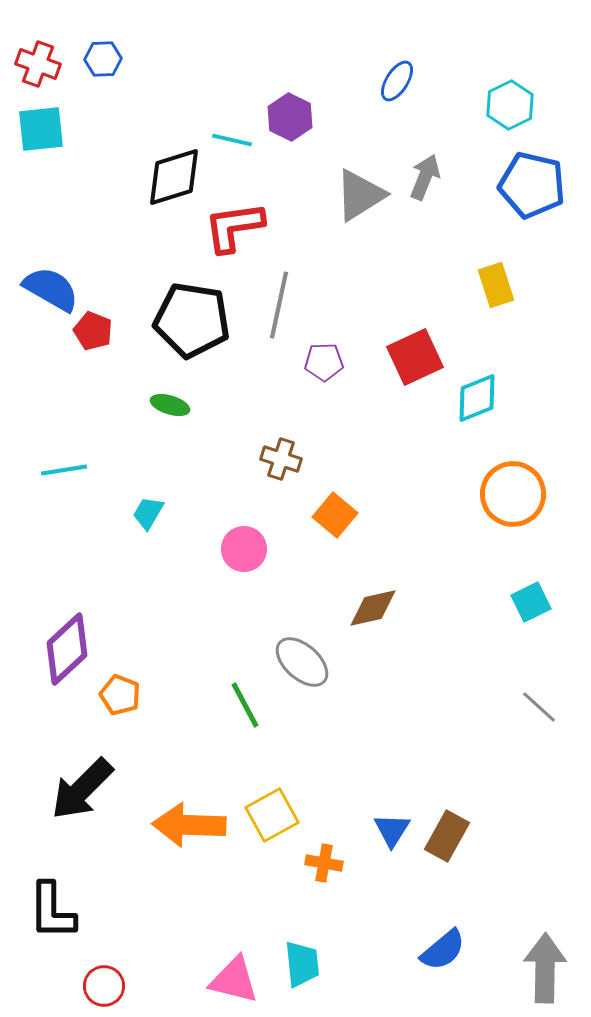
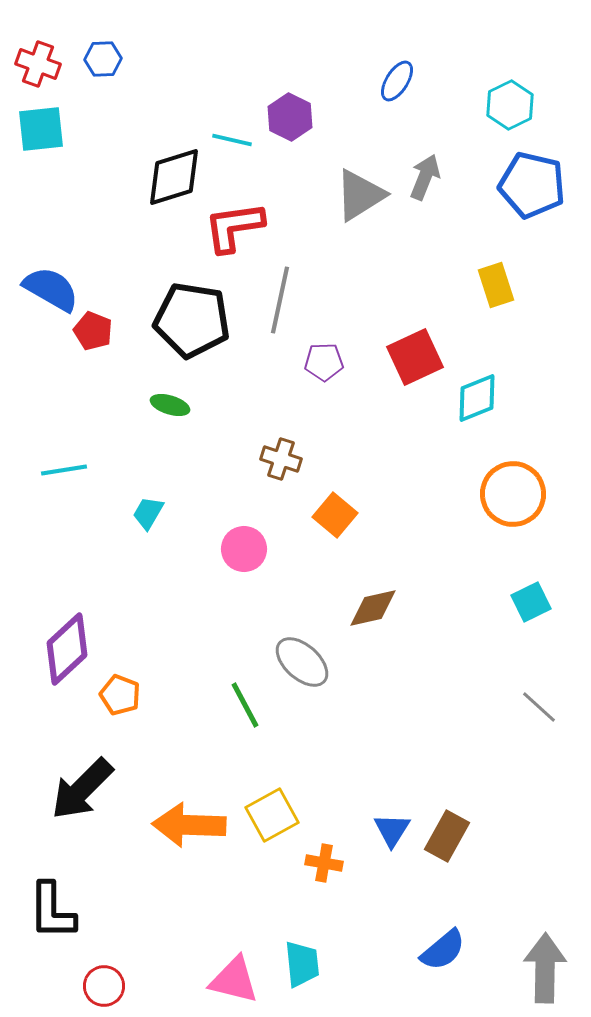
gray line at (279, 305): moved 1 px right, 5 px up
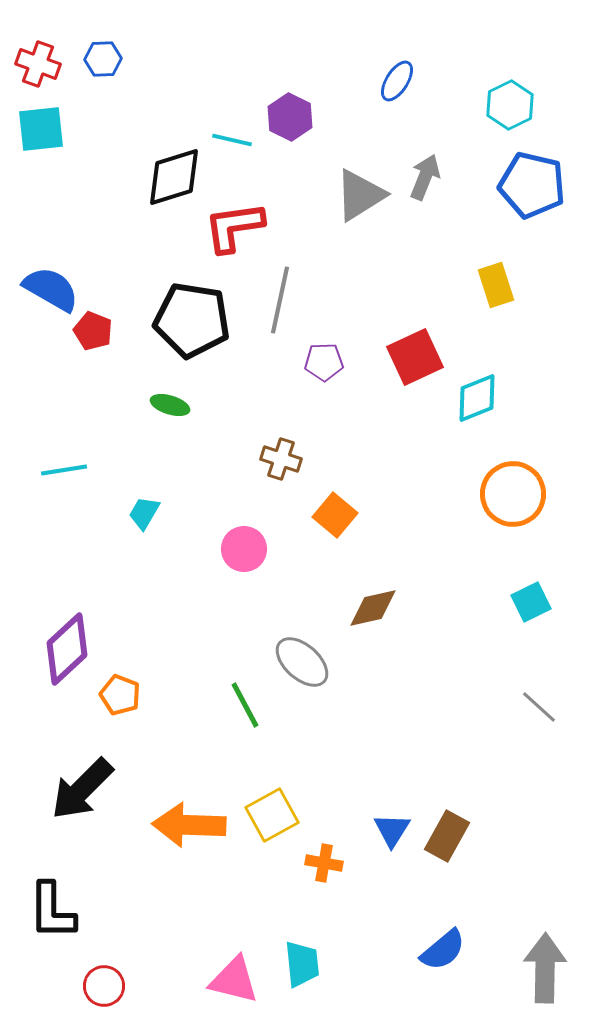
cyan trapezoid at (148, 513): moved 4 px left
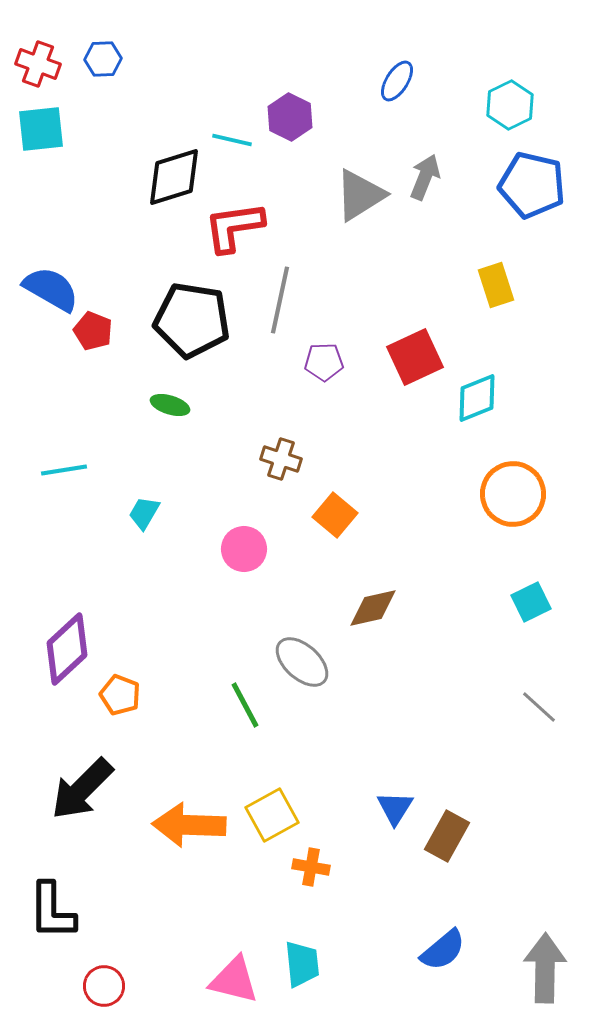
blue triangle at (392, 830): moved 3 px right, 22 px up
orange cross at (324, 863): moved 13 px left, 4 px down
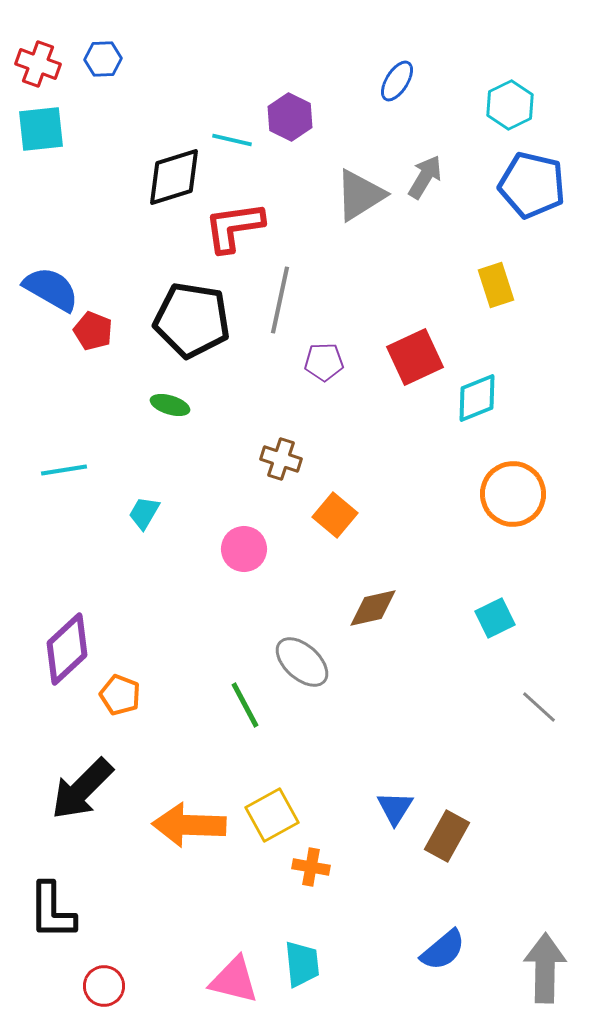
gray arrow at (425, 177): rotated 9 degrees clockwise
cyan square at (531, 602): moved 36 px left, 16 px down
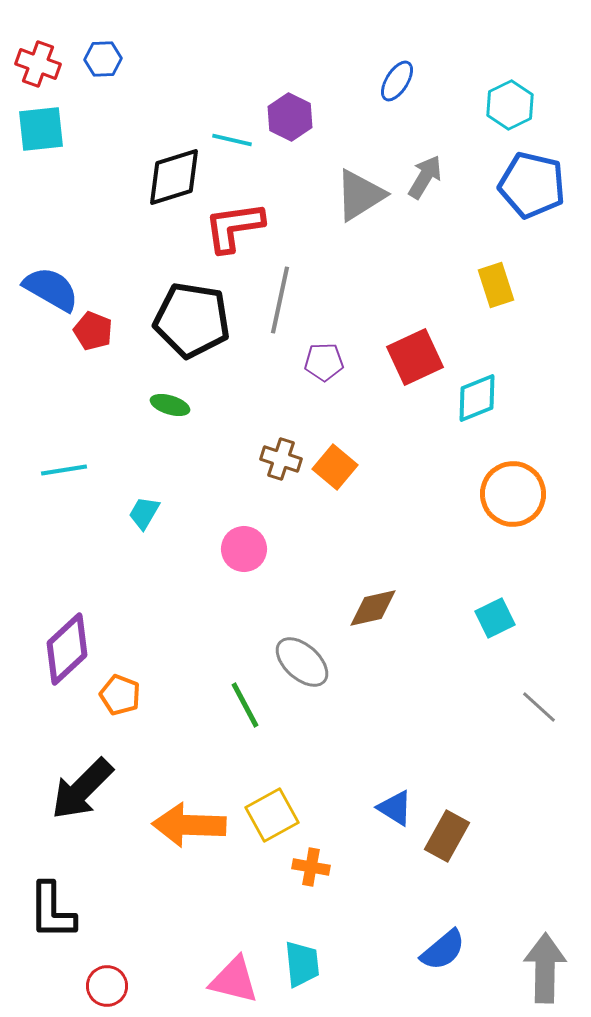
orange square at (335, 515): moved 48 px up
blue triangle at (395, 808): rotated 30 degrees counterclockwise
red circle at (104, 986): moved 3 px right
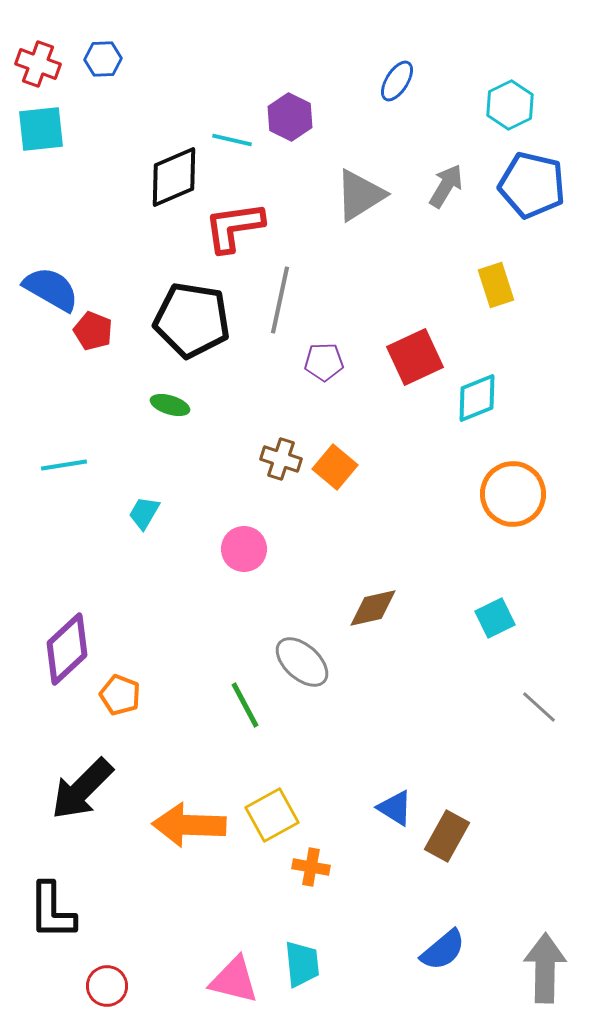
black diamond at (174, 177): rotated 6 degrees counterclockwise
gray arrow at (425, 177): moved 21 px right, 9 px down
cyan line at (64, 470): moved 5 px up
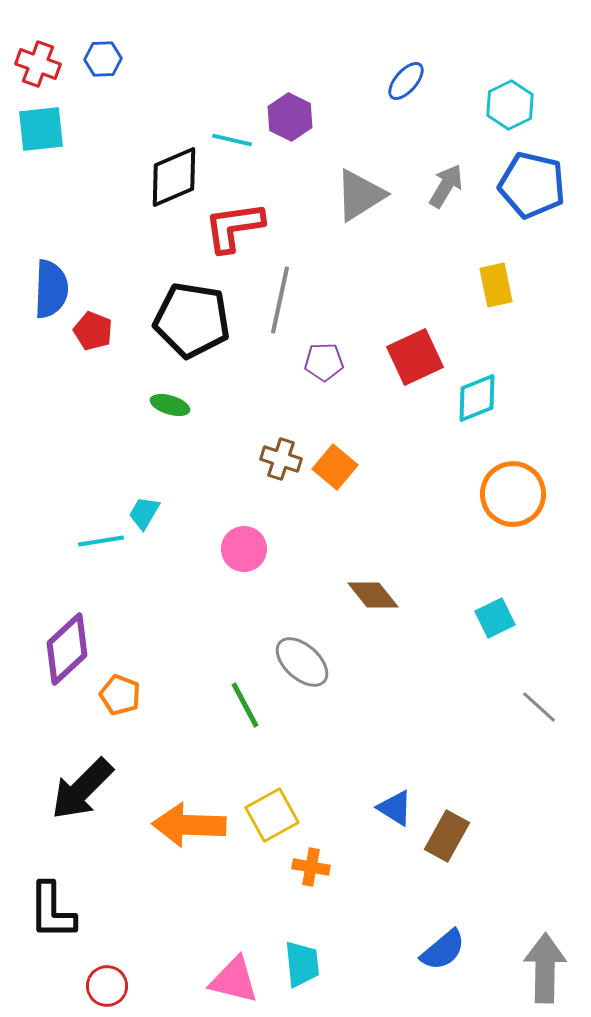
blue ellipse at (397, 81): moved 9 px right; rotated 9 degrees clockwise
yellow rectangle at (496, 285): rotated 6 degrees clockwise
blue semicircle at (51, 289): rotated 62 degrees clockwise
cyan line at (64, 465): moved 37 px right, 76 px down
brown diamond at (373, 608): moved 13 px up; rotated 64 degrees clockwise
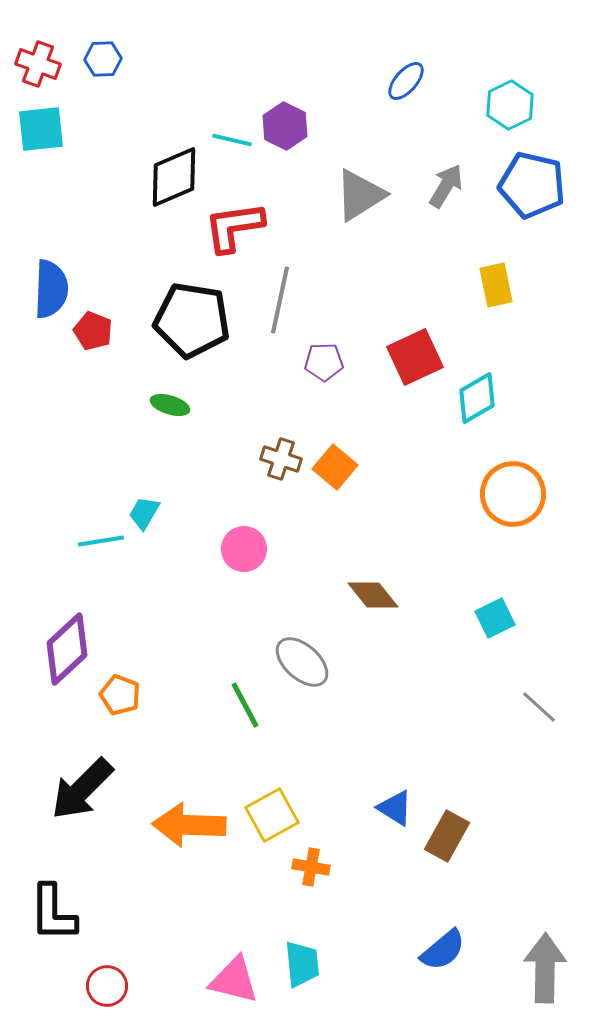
purple hexagon at (290, 117): moved 5 px left, 9 px down
cyan diamond at (477, 398): rotated 8 degrees counterclockwise
black L-shape at (52, 911): moved 1 px right, 2 px down
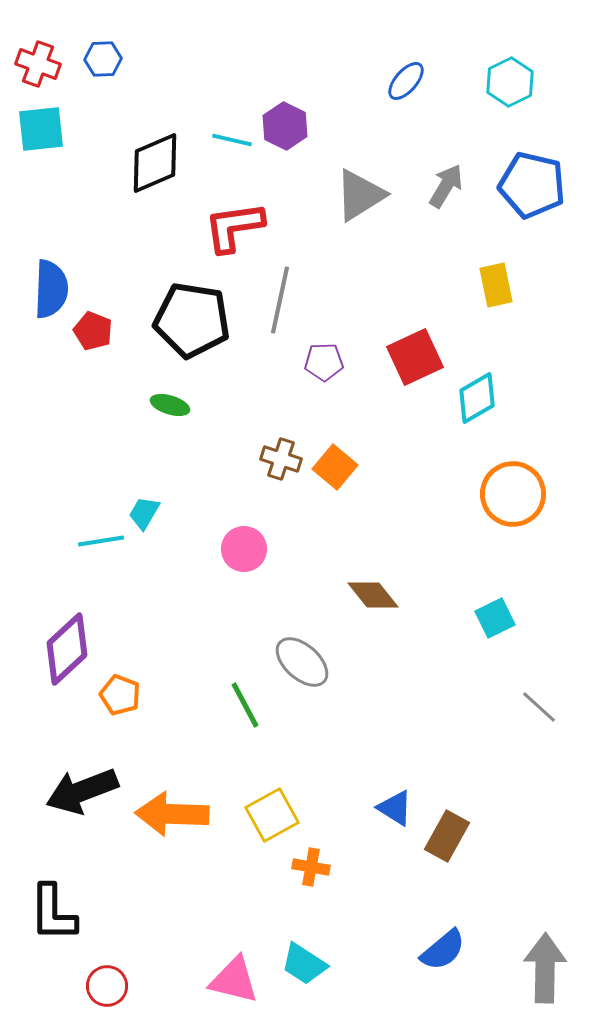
cyan hexagon at (510, 105): moved 23 px up
black diamond at (174, 177): moved 19 px left, 14 px up
black arrow at (82, 789): moved 2 px down; rotated 24 degrees clockwise
orange arrow at (189, 825): moved 17 px left, 11 px up
cyan trapezoid at (302, 964): moved 2 px right; rotated 129 degrees clockwise
